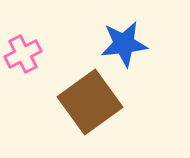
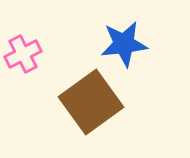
brown square: moved 1 px right
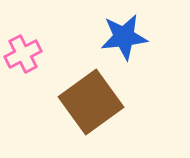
blue star: moved 7 px up
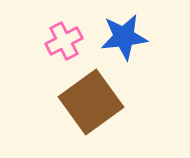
pink cross: moved 41 px right, 13 px up
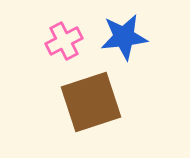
brown square: rotated 18 degrees clockwise
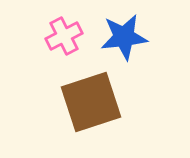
pink cross: moved 5 px up
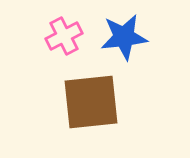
brown square: rotated 12 degrees clockwise
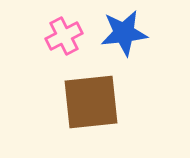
blue star: moved 4 px up
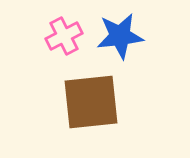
blue star: moved 4 px left, 3 px down
